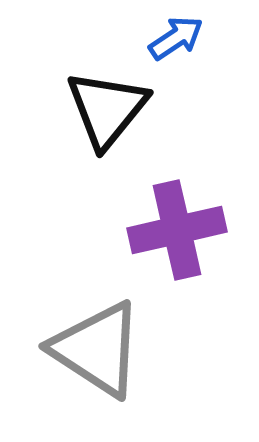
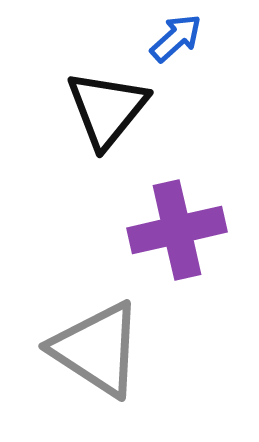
blue arrow: rotated 8 degrees counterclockwise
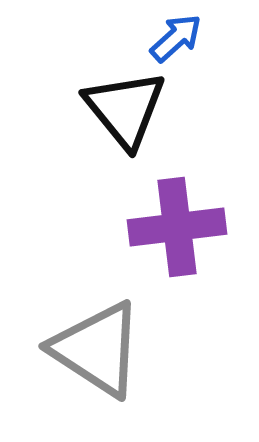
black triangle: moved 18 px right; rotated 18 degrees counterclockwise
purple cross: moved 3 px up; rotated 6 degrees clockwise
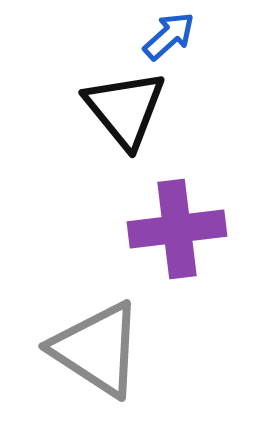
blue arrow: moved 7 px left, 2 px up
purple cross: moved 2 px down
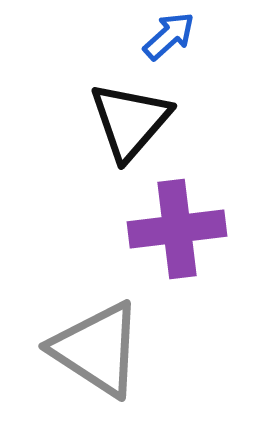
black triangle: moved 5 px right, 12 px down; rotated 20 degrees clockwise
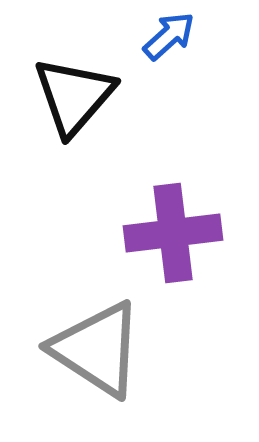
black triangle: moved 56 px left, 25 px up
purple cross: moved 4 px left, 4 px down
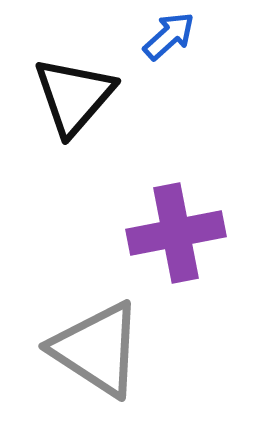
purple cross: moved 3 px right; rotated 4 degrees counterclockwise
